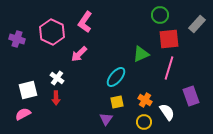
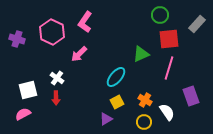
yellow square: rotated 16 degrees counterclockwise
purple triangle: rotated 24 degrees clockwise
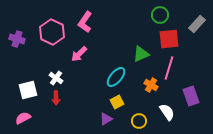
white cross: moved 1 px left
orange cross: moved 6 px right, 15 px up
pink semicircle: moved 4 px down
yellow circle: moved 5 px left, 1 px up
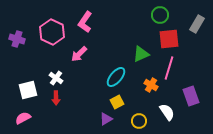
gray rectangle: rotated 12 degrees counterclockwise
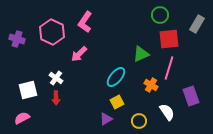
pink semicircle: moved 1 px left
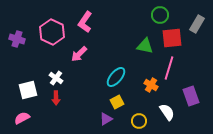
red square: moved 3 px right, 1 px up
green triangle: moved 4 px right, 8 px up; rotated 36 degrees clockwise
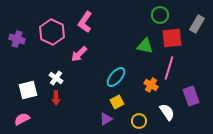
pink semicircle: moved 1 px down
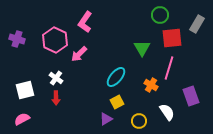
pink hexagon: moved 3 px right, 8 px down
green triangle: moved 3 px left, 2 px down; rotated 48 degrees clockwise
white square: moved 3 px left
